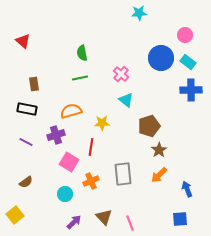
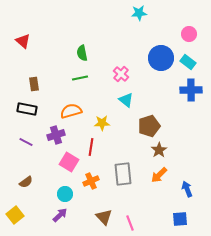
pink circle: moved 4 px right, 1 px up
purple arrow: moved 14 px left, 7 px up
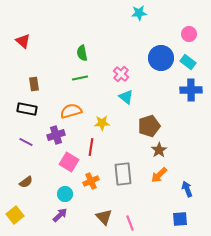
cyan triangle: moved 3 px up
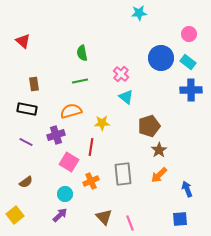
green line: moved 3 px down
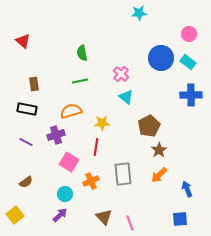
blue cross: moved 5 px down
brown pentagon: rotated 10 degrees counterclockwise
red line: moved 5 px right
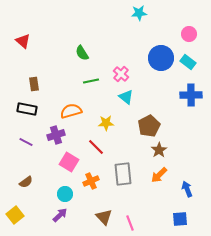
green semicircle: rotated 21 degrees counterclockwise
green line: moved 11 px right
yellow star: moved 4 px right
red line: rotated 54 degrees counterclockwise
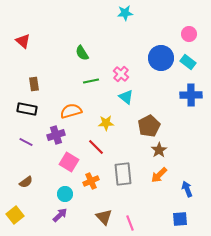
cyan star: moved 14 px left
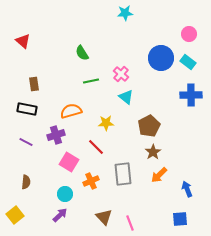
brown star: moved 6 px left, 2 px down
brown semicircle: rotated 48 degrees counterclockwise
